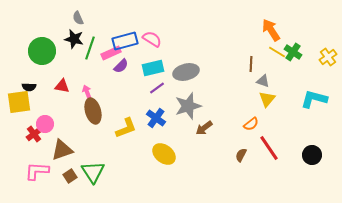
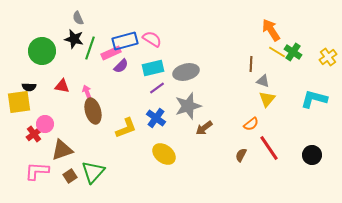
green triangle: rotated 15 degrees clockwise
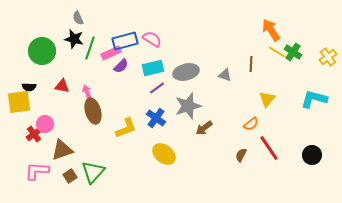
gray triangle: moved 38 px left, 6 px up
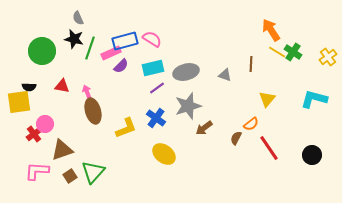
brown semicircle: moved 5 px left, 17 px up
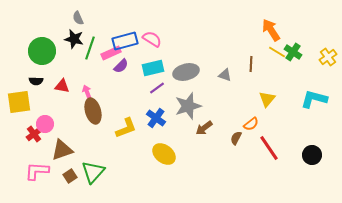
black semicircle: moved 7 px right, 6 px up
